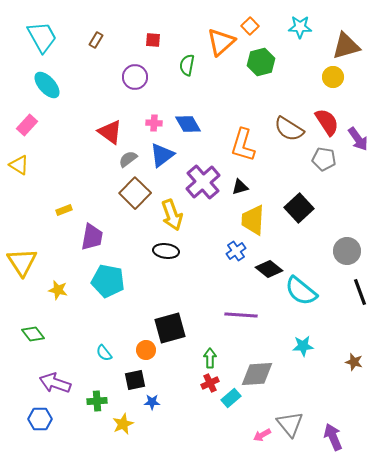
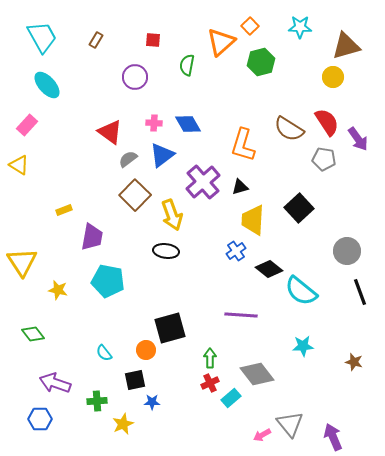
brown square at (135, 193): moved 2 px down
gray diamond at (257, 374): rotated 56 degrees clockwise
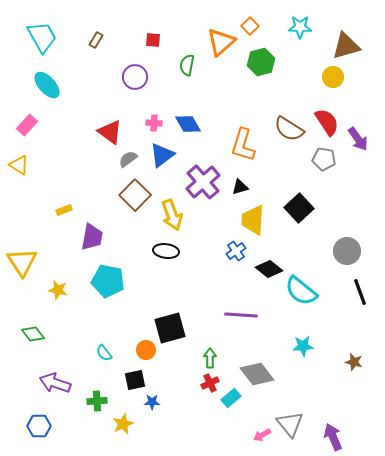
blue hexagon at (40, 419): moved 1 px left, 7 px down
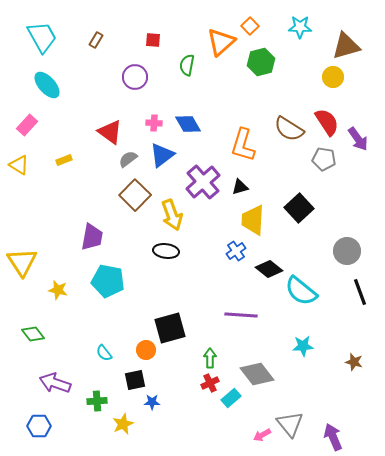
yellow rectangle at (64, 210): moved 50 px up
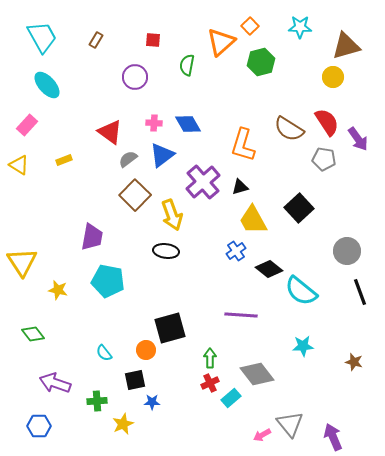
yellow trapezoid at (253, 220): rotated 32 degrees counterclockwise
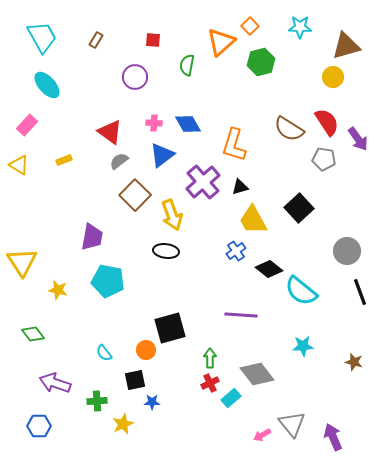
orange L-shape at (243, 145): moved 9 px left
gray semicircle at (128, 159): moved 9 px left, 2 px down
gray triangle at (290, 424): moved 2 px right
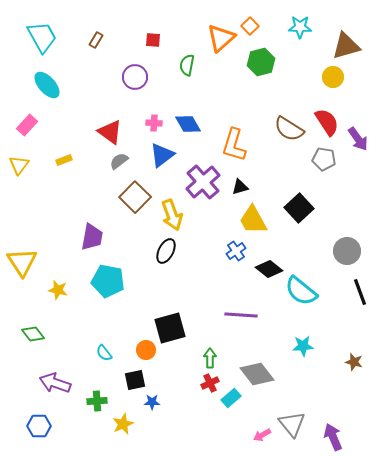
orange triangle at (221, 42): moved 4 px up
yellow triangle at (19, 165): rotated 35 degrees clockwise
brown square at (135, 195): moved 2 px down
black ellipse at (166, 251): rotated 70 degrees counterclockwise
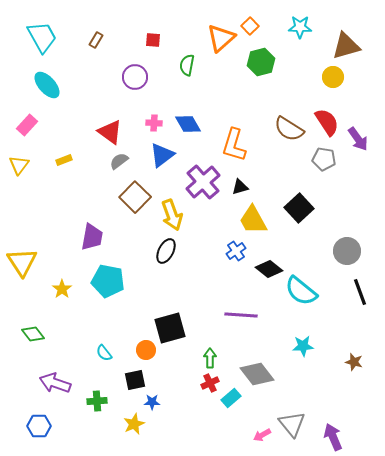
yellow star at (58, 290): moved 4 px right, 1 px up; rotated 24 degrees clockwise
yellow star at (123, 424): moved 11 px right
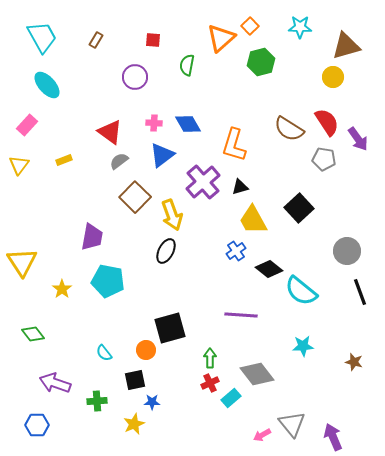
blue hexagon at (39, 426): moved 2 px left, 1 px up
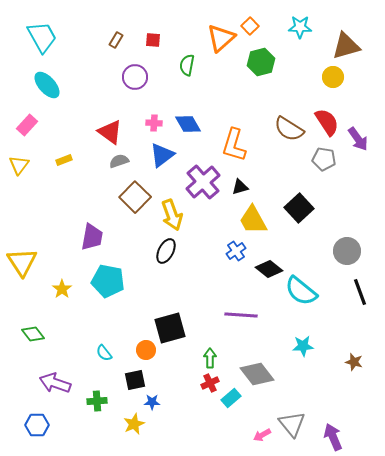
brown rectangle at (96, 40): moved 20 px right
gray semicircle at (119, 161): rotated 18 degrees clockwise
